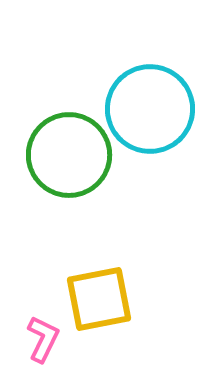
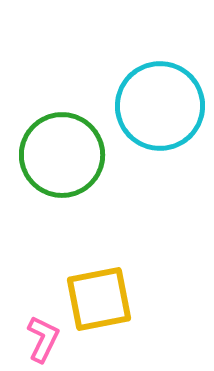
cyan circle: moved 10 px right, 3 px up
green circle: moved 7 px left
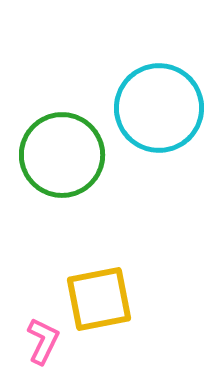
cyan circle: moved 1 px left, 2 px down
pink L-shape: moved 2 px down
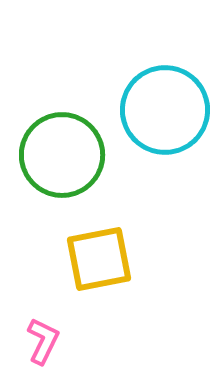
cyan circle: moved 6 px right, 2 px down
yellow square: moved 40 px up
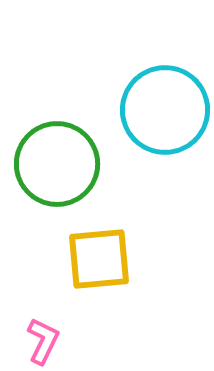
green circle: moved 5 px left, 9 px down
yellow square: rotated 6 degrees clockwise
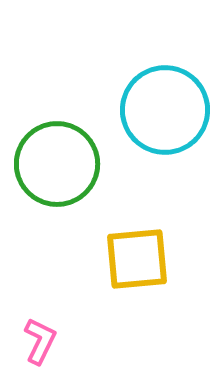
yellow square: moved 38 px right
pink L-shape: moved 3 px left
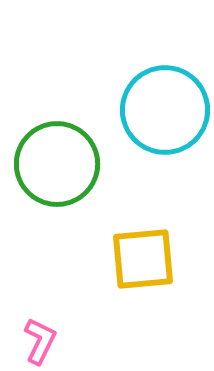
yellow square: moved 6 px right
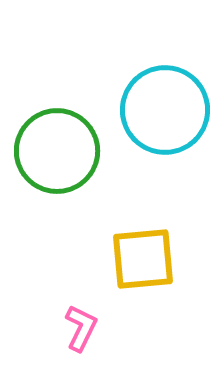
green circle: moved 13 px up
pink L-shape: moved 41 px right, 13 px up
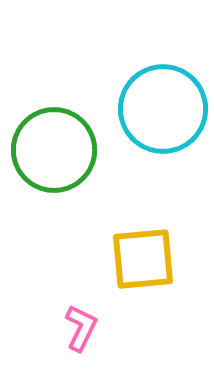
cyan circle: moved 2 px left, 1 px up
green circle: moved 3 px left, 1 px up
